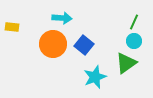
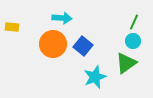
cyan circle: moved 1 px left
blue square: moved 1 px left, 1 px down
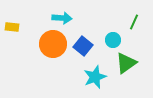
cyan circle: moved 20 px left, 1 px up
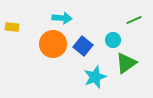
green line: moved 2 px up; rotated 42 degrees clockwise
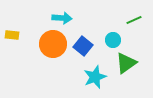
yellow rectangle: moved 8 px down
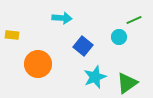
cyan circle: moved 6 px right, 3 px up
orange circle: moved 15 px left, 20 px down
green triangle: moved 1 px right, 20 px down
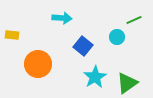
cyan circle: moved 2 px left
cyan star: rotated 10 degrees counterclockwise
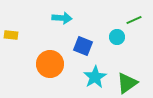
yellow rectangle: moved 1 px left
blue square: rotated 18 degrees counterclockwise
orange circle: moved 12 px right
